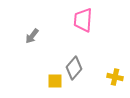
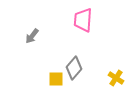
yellow cross: moved 1 px right, 1 px down; rotated 21 degrees clockwise
yellow square: moved 1 px right, 2 px up
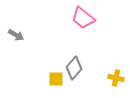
pink trapezoid: moved 2 px up; rotated 55 degrees counterclockwise
gray arrow: moved 16 px left, 1 px up; rotated 98 degrees counterclockwise
yellow cross: rotated 21 degrees counterclockwise
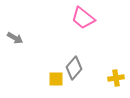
gray arrow: moved 1 px left, 3 px down
yellow cross: rotated 21 degrees counterclockwise
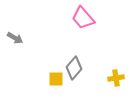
pink trapezoid: rotated 10 degrees clockwise
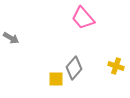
gray arrow: moved 4 px left
yellow cross: moved 12 px up; rotated 28 degrees clockwise
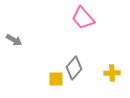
gray arrow: moved 3 px right, 2 px down
yellow cross: moved 4 px left, 7 px down; rotated 21 degrees counterclockwise
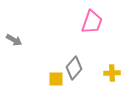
pink trapezoid: moved 9 px right, 4 px down; rotated 120 degrees counterclockwise
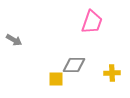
gray diamond: moved 3 px up; rotated 50 degrees clockwise
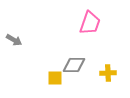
pink trapezoid: moved 2 px left, 1 px down
yellow cross: moved 4 px left
yellow square: moved 1 px left, 1 px up
